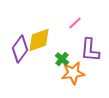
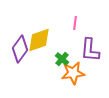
pink line: rotated 40 degrees counterclockwise
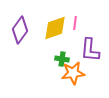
yellow diamond: moved 16 px right, 12 px up
purple diamond: moved 19 px up
green cross: rotated 32 degrees counterclockwise
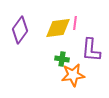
yellow diamond: moved 3 px right; rotated 12 degrees clockwise
purple L-shape: moved 1 px right
orange star: moved 2 px down
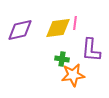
purple diamond: rotated 40 degrees clockwise
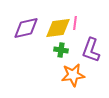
purple diamond: moved 6 px right, 2 px up
purple L-shape: rotated 15 degrees clockwise
green cross: moved 1 px left, 9 px up
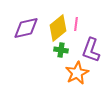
pink line: moved 1 px right, 1 px down
yellow diamond: rotated 32 degrees counterclockwise
orange star: moved 4 px right, 2 px up; rotated 20 degrees counterclockwise
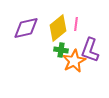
purple L-shape: moved 1 px left
orange star: moved 3 px left, 12 px up
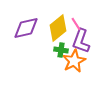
pink line: rotated 40 degrees counterclockwise
purple L-shape: moved 9 px left, 9 px up
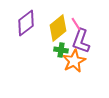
purple diamond: moved 5 px up; rotated 24 degrees counterclockwise
